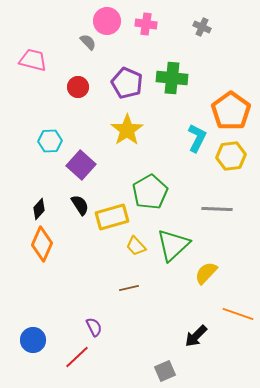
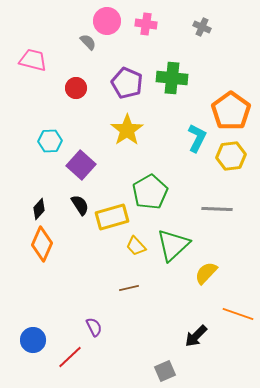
red circle: moved 2 px left, 1 px down
red line: moved 7 px left
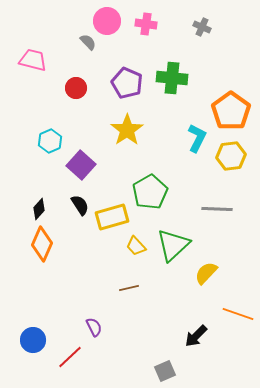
cyan hexagon: rotated 20 degrees counterclockwise
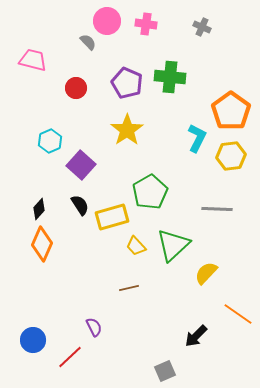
green cross: moved 2 px left, 1 px up
orange line: rotated 16 degrees clockwise
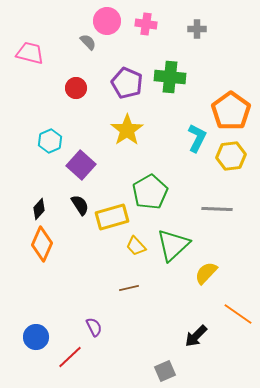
gray cross: moved 5 px left, 2 px down; rotated 24 degrees counterclockwise
pink trapezoid: moved 3 px left, 7 px up
blue circle: moved 3 px right, 3 px up
